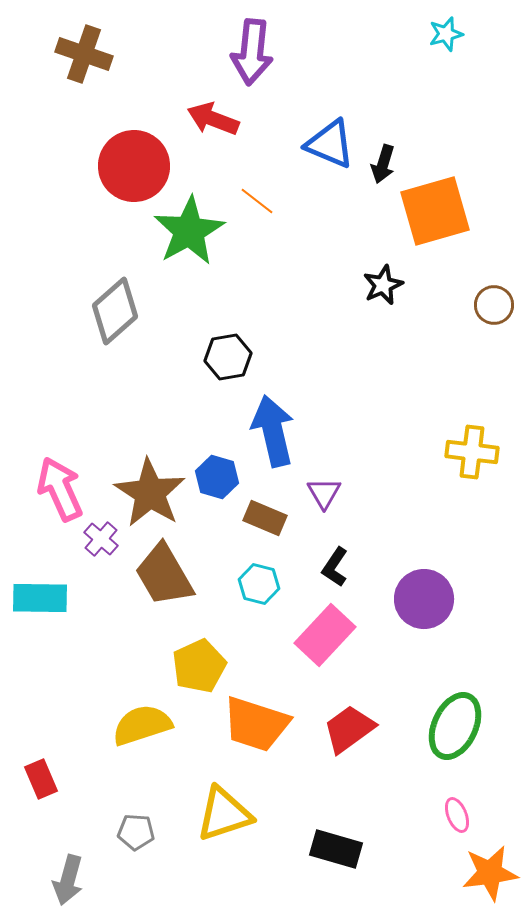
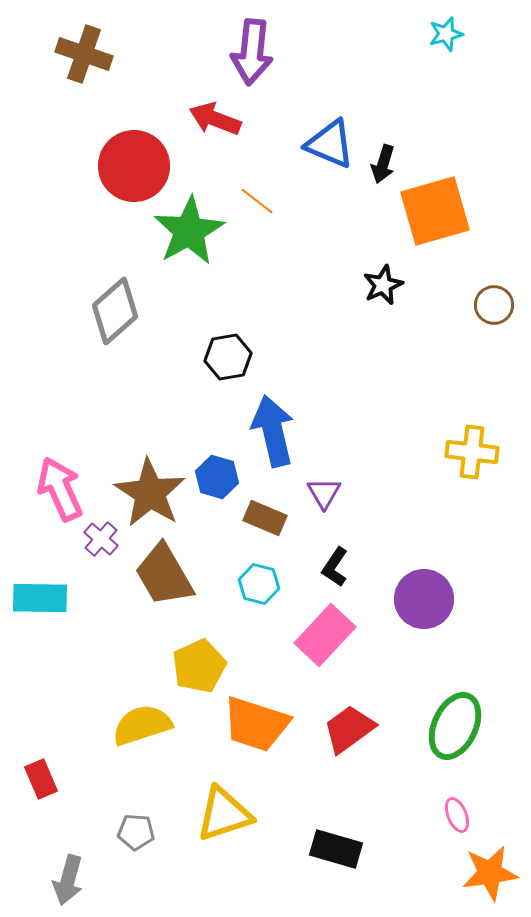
red arrow: moved 2 px right
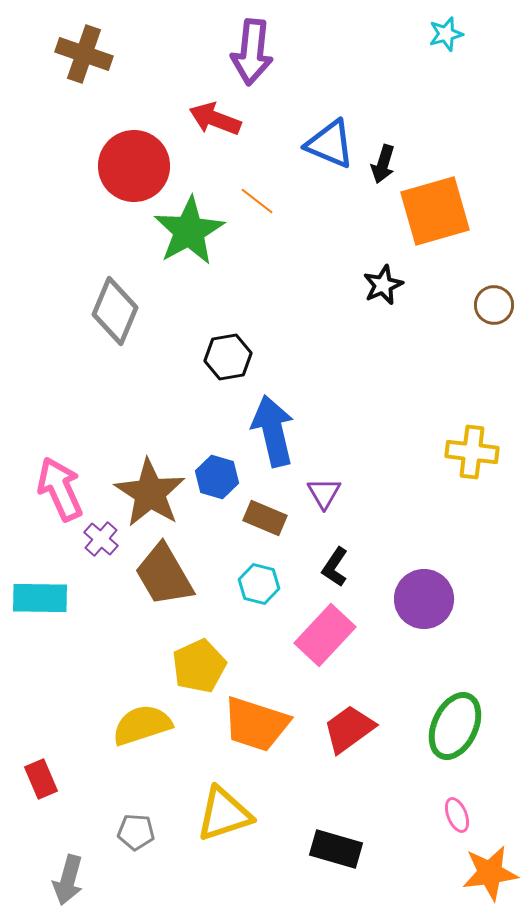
gray diamond: rotated 26 degrees counterclockwise
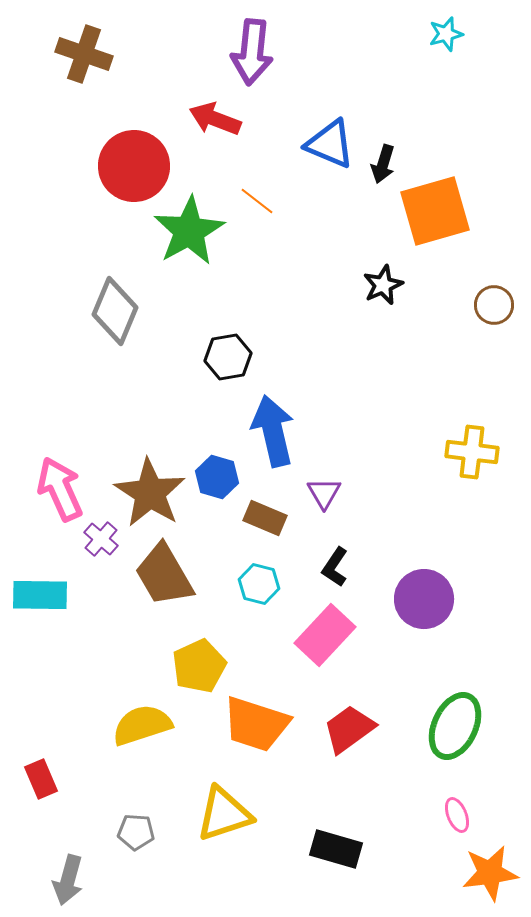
cyan rectangle: moved 3 px up
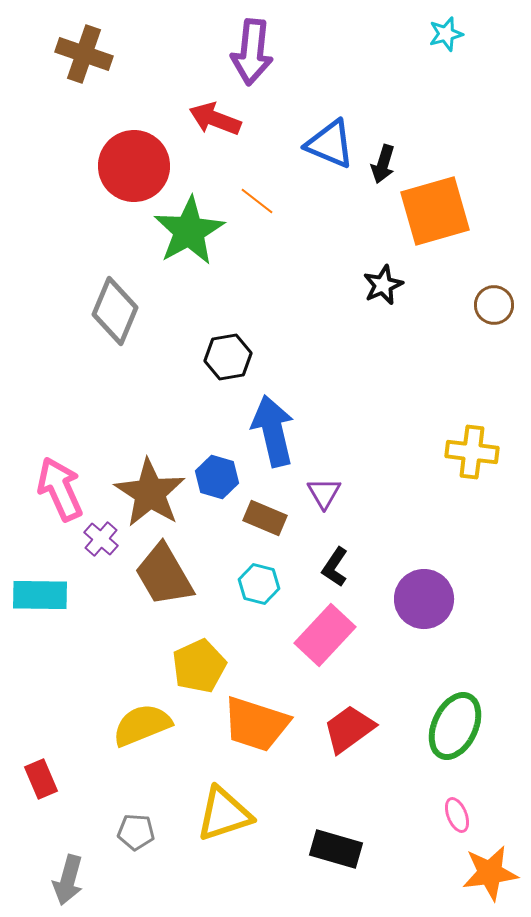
yellow semicircle: rotated 4 degrees counterclockwise
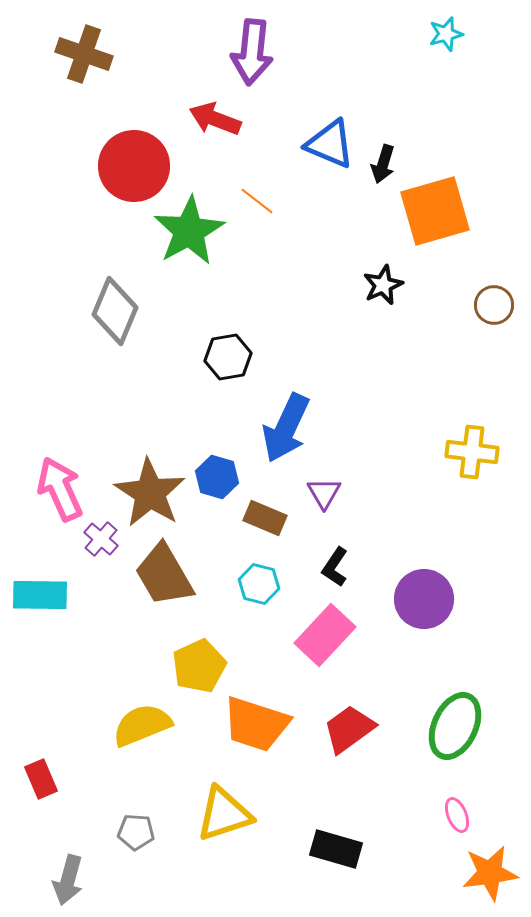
blue arrow: moved 13 px right, 3 px up; rotated 142 degrees counterclockwise
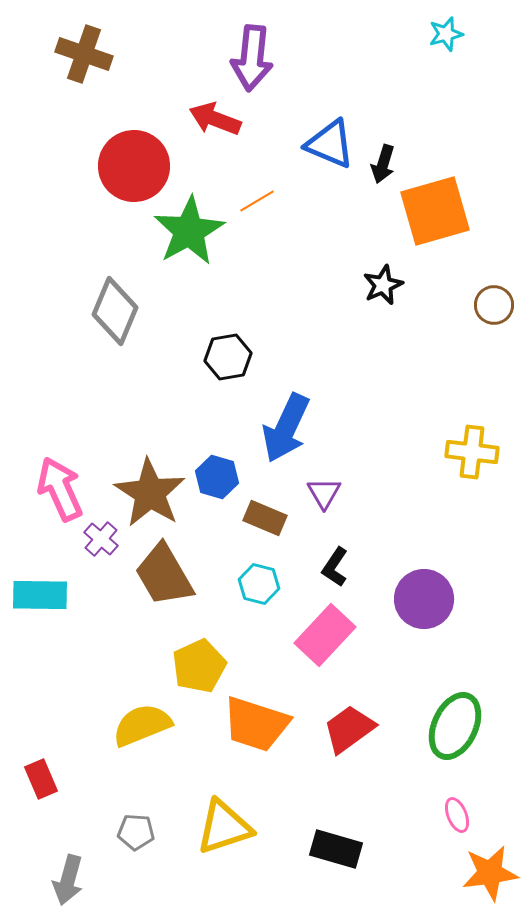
purple arrow: moved 6 px down
orange line: rotated 69 degrees counterclockwise
yellow triangle: moved 13 px down
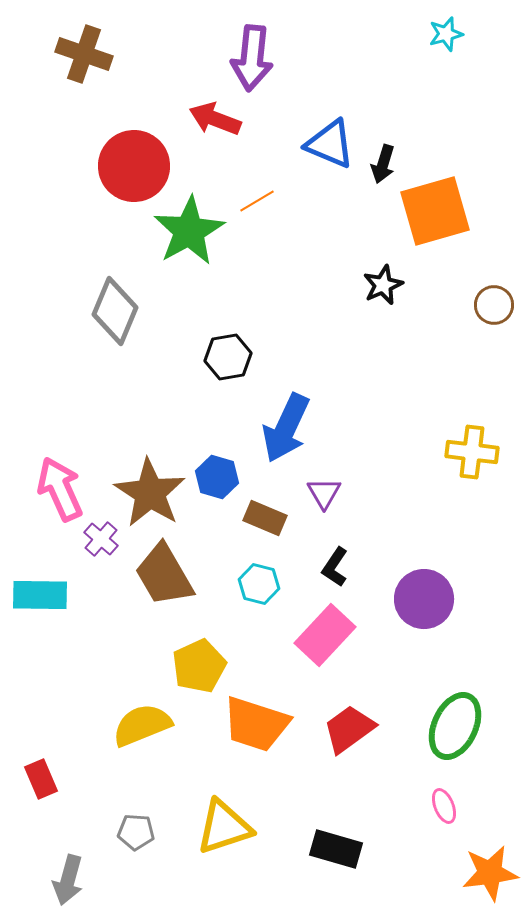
pink ellipse: moved 13 px left, 9 px up
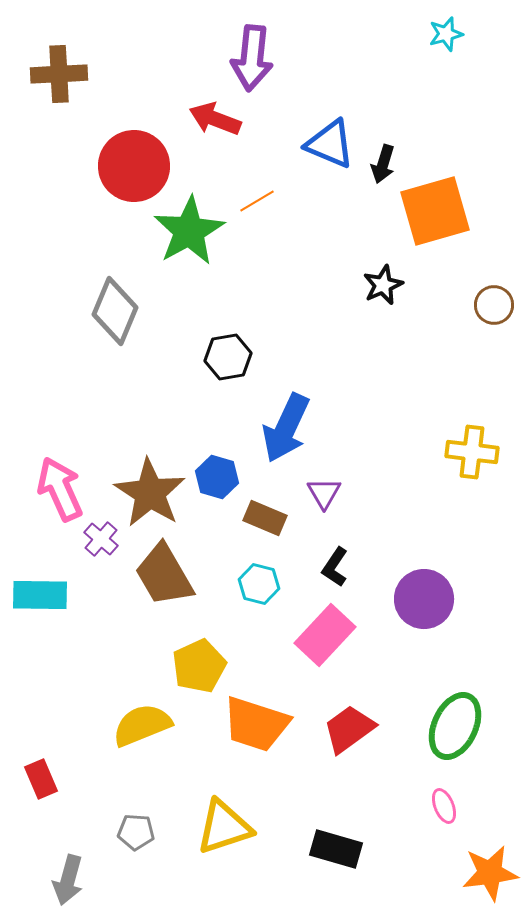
brown cross: moved 25 px left, 20 px down; rotated 22 degrees counterclockwise
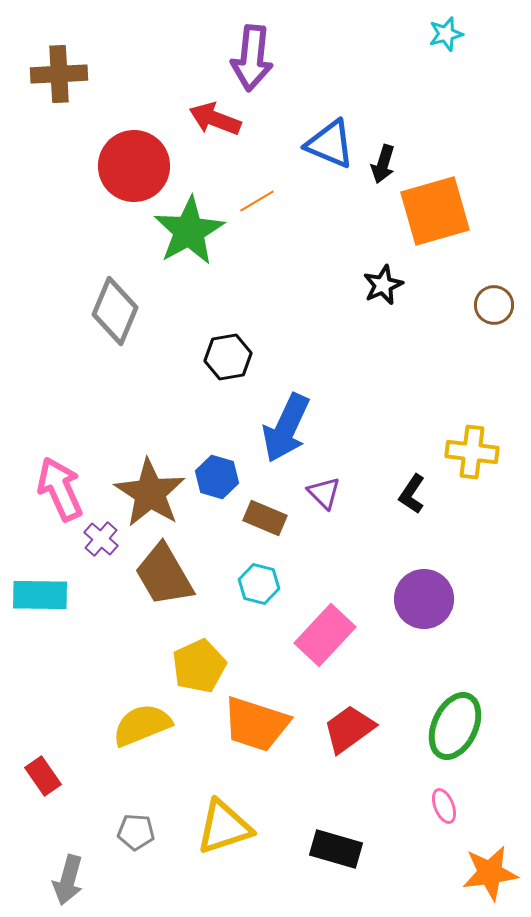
purple triangle: rotated 15 degrees counterclockwise
black L-shape: moved 77 px right, 73 px up
red rectangle: moved 2 px right, 3 px up; rotated 12 degrees counterclockwise
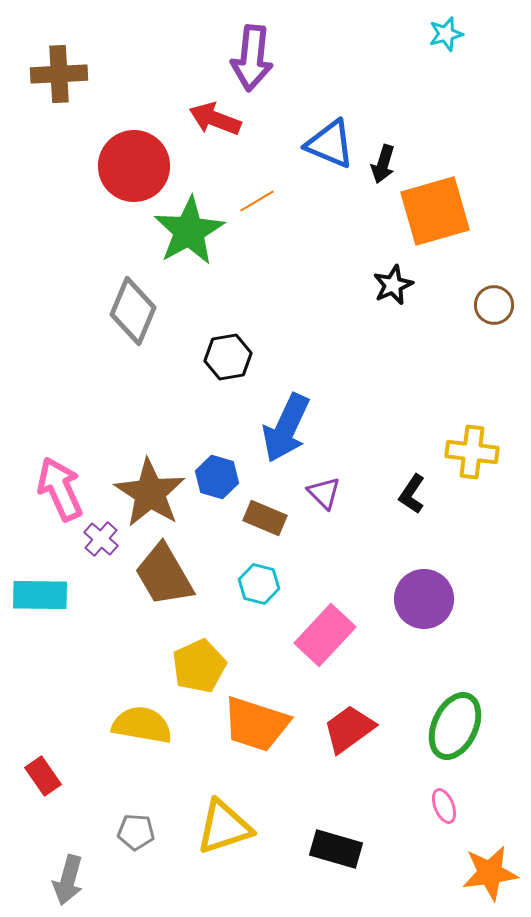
black star: moved 10 px right
gray diamond: moved 18 px right
yellow semicircle: rotated 32 degrees clockwise
